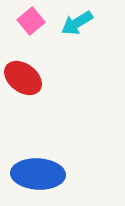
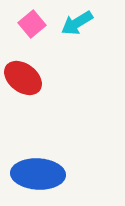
pink square: moved 1 px right, 3 px down
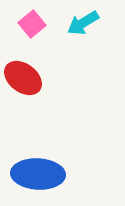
cyan arrow: moved 6 px right
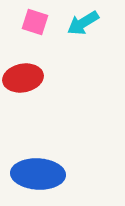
pink square: moved 3 px right, 2 px up; rotated 32 degrees counterclockwise
red ellipse: rotated 48 degrees counterclockwise
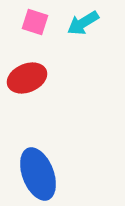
red ellipse: moved 4 px right; rotated 12 degrees counterclockwise
blue ellipse: rotated 66 degrees clockwise
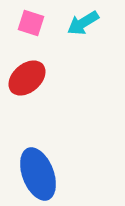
pink square: moved 4 px left, 1 px down
red ellipse: rotated 18 degrees counterclockwise
